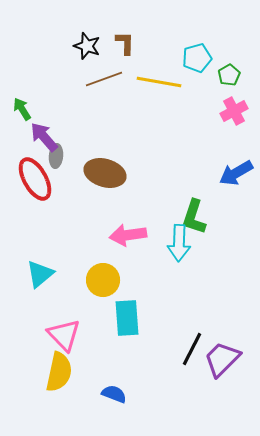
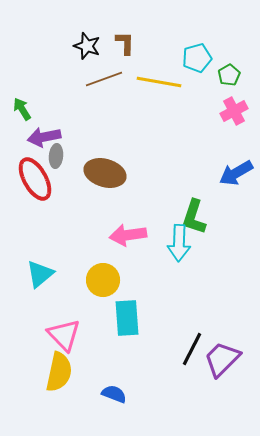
purple arrow: rotated 60 degrees counterclockwise
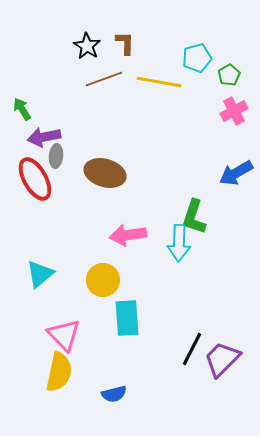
black star: rotated 12 degrees clockwise
blue semicircle: rotated 145 degrees clockwise
